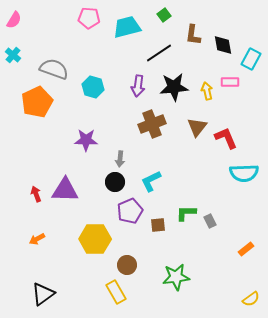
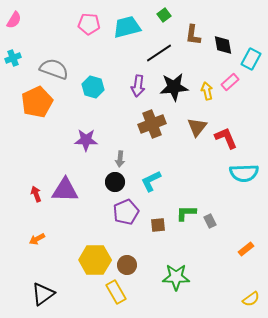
pink pentagon: moved 6 px down
cyan cross: moved 3 px down; rotated 28 degrees clockwise
pink rectangle: rotated 42 degrees counterclockwise
purple pentagon: moved 4 px left, 1 px down
yellow hexagon: moved 21 px down
green star: rotated 8 degrees clockwise
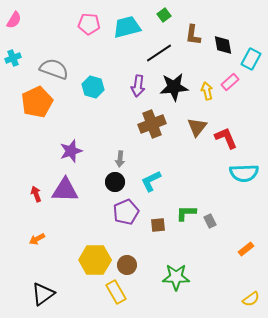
purple star: moved 15 px left, 11 px down; rotated 20 degrees counterclockwise
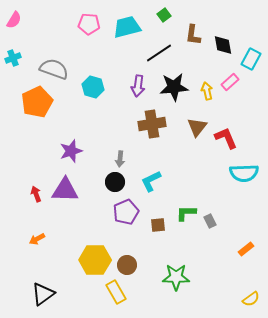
brown cross: rotated 12 degrees clockwise
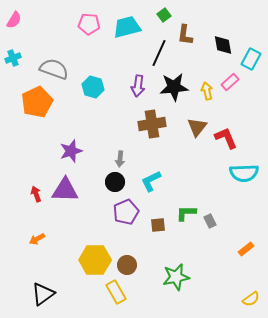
brown L-shape: moved 8 px left
black line: rotated 32 degrees counterclockwise
green star: rotated 12 degrees counterclockwise
